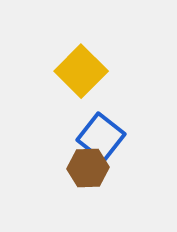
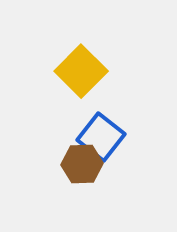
brown hexagon: moved 6 px left, 4 px up
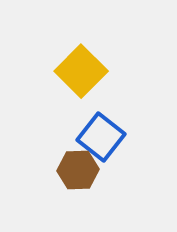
brown hexagon: moved 4 px left, 6 px down
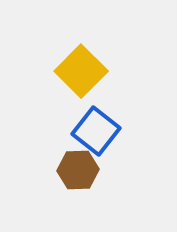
blue square: moved 5 px left, 6 px up
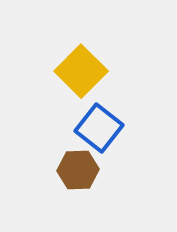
blue square: moved 3 px right, 3 px up
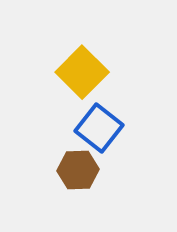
yellow square: moved 1 px right, 1 px down
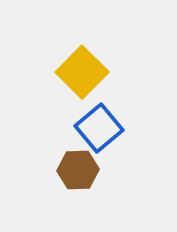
blue square: rotated 12 degrees clockwise
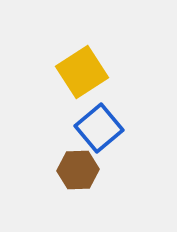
yellow square: rotated 12 degrees clockwise
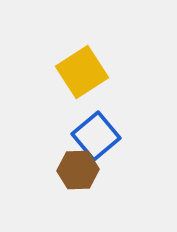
blue square: moved 3 px left, 8 px down
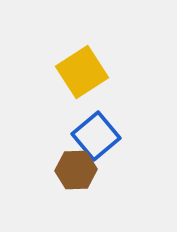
brown hexagon: moved 2 px left
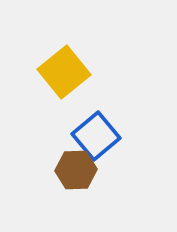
yellow square: moved 18 px left; rotated 6 degrees counterclockwise
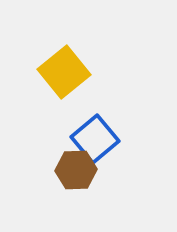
blue square: moved 1 px left, 3 px down
